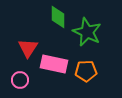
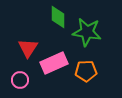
green star: rotated 16 degrees counterclockwise
pink rectangle: moved 1 px up; rotated 36 degrees counterclockwise
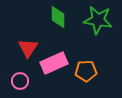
green star: moved 11 px right, 12 px up
pink circle: moved 1 px down
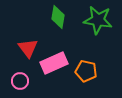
green diamond: rotated 10 degrees clockwise
red triangle: rotated 10 degrees counterclockwise
orange pentagon: rotated 15 degrees clockwise
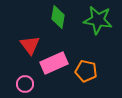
red triangle: moved 2 px right, 3 px up
pink circle: moved 5 px right, 3 px down
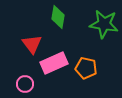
green star: moved 6 px right, 4 px down
red triangle: moved 2 px right, 1 px up
orange pentagon: moved 3 px up
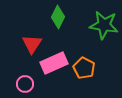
green diamond: rotated 15 degrees clockwise
green star: moved 1 px down
red triangle: rotated 10 degrees clockwise
orange pentagon: moved 2 px left; rotated 15 degrees clockwise
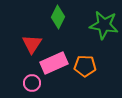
orange pentagon: moved 1 px right, 2 px up; rotated 25 degrees counterclockwise
pink circle: moved 7 px right, 1 px up
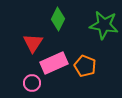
green diamond: moved 2 px down
red triangle: moved 1 px right, 1 px up
orange pentagon: rotated 20 degrees clockwise
